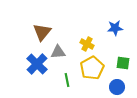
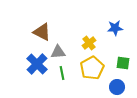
brown triangle: rotated 42 degrees counterclockwise
yellow cross: moved 2 px right, 1 px up; rotated 24 degrees clockwise
green line: moved 5 px left, 7 px up
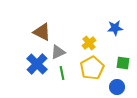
gray triangle: rotated 21 degrees counterclockwise
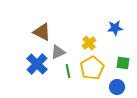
green line: moved 6 px right, 2 px up
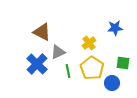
yellow pentagon: rotated 10 degrees counterclockwise
blue circle: moved 5 px left, 4 px up
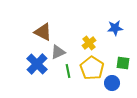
brown triangle: moved 1 px right
